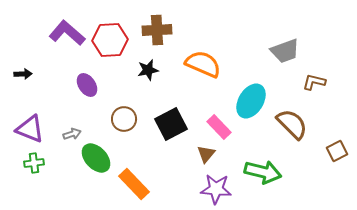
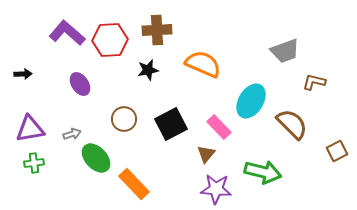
purple ellipse: moved 7 px left, 1 px up
purple triangle: rotated 32 degrees counterclockwise
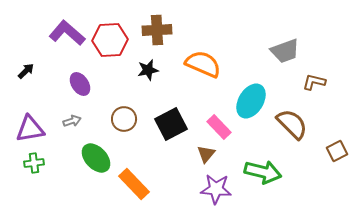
black arrow: moved 3 px right, 3 px up; rotated 42 degrees counterclockwise
gray arrow: moved 13 px up
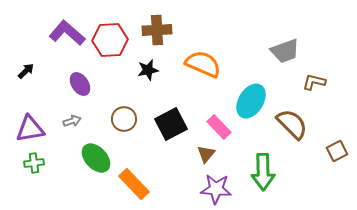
green arrow: rotated 75 degrees clockwise
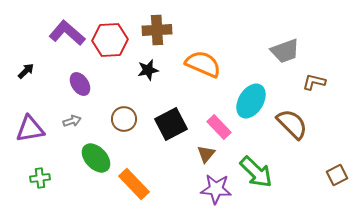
brown square: moved 24 px down
green cross: moved 6 px right, 15 px down
green arrow: moved 7 px left; rotated 45 degrees counterclockwise
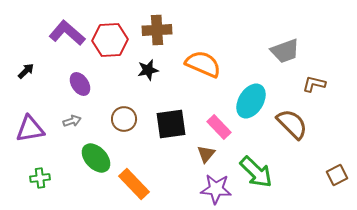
brown L-shape: moved 2 px down
black square: rotated 20 degrees clockwise
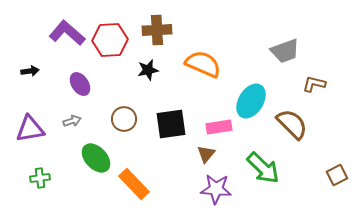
black arrow: moved 4 px right; rotated 36 degrees clockwise
pink rectangle: rotated 55 degrees counterclockwise
green arrow: moved 7 px right, 4 px up
